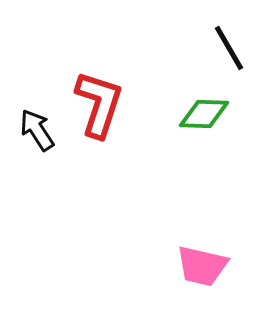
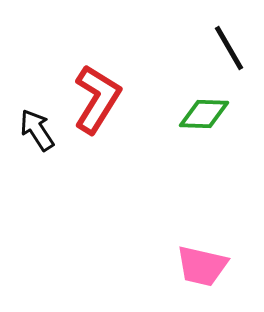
red L-shape: moved 2 px left, 5 px up; rotated 14 degrees clockwise
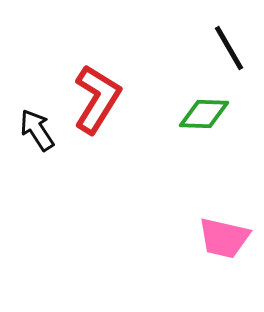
pink trapezoid: moved 22 px right, 28 px up
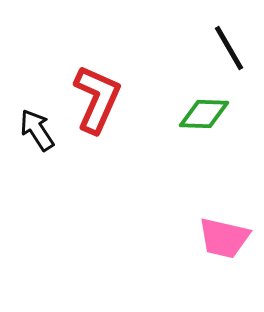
red L-shape: rotated 8 degrees counterclockwise
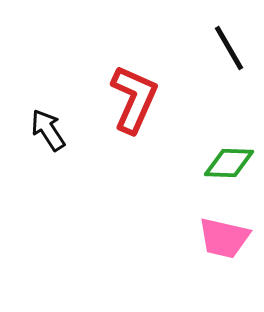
red L-shape: moved 37 px right
green diamond: moved 25 px right, 49 px down
black arrow: moved 11 px right
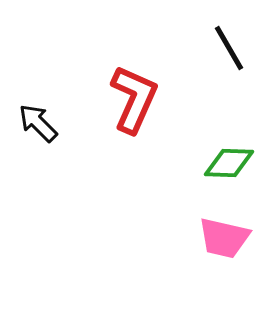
black arrow: moved 10 px left, 7 px up; rotated 12 degrees counterclockwise
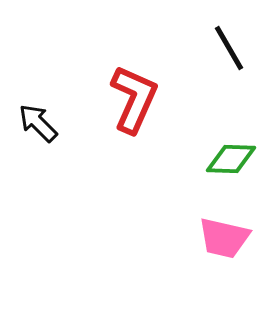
green diamond: moved 2 px right, 4 px up
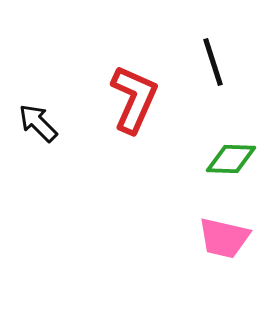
black line: moved 16 px left, 14 px down; rotated 12 degrees clockwise
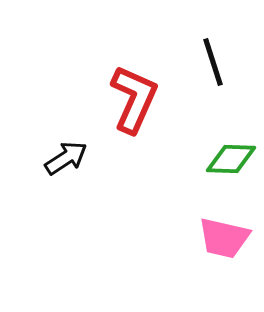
black arrow: moved 28 px right, 35 px down; rotated 102 degrees clockwise
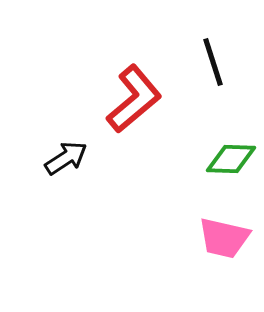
red L-shape: rotated 26 degrees clockwise
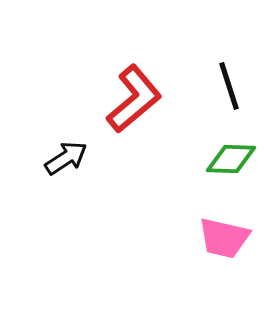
black line: moved 16 px right, 24 px down
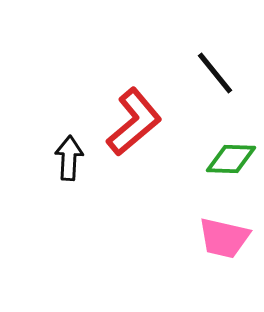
black line: moved 14 px left, 13 px up; rotated 21 degrees counterclockwise
red L-shape: moved 23 px down
black arrow: moved 3 px right; rotated 54 degrees counterclockwise
